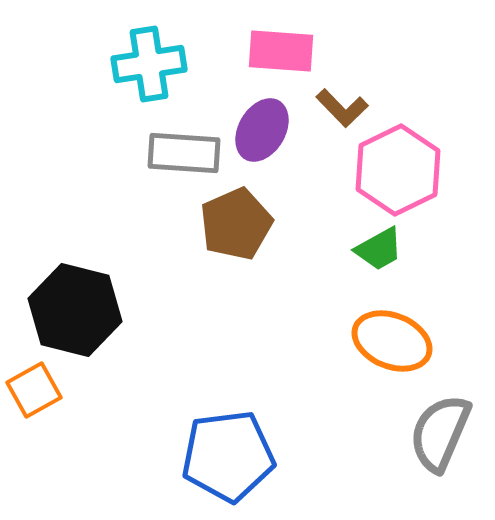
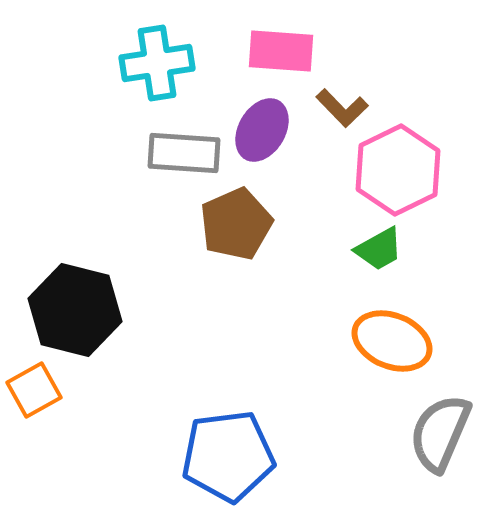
cyan cross: moved 8 px right, 1 px up
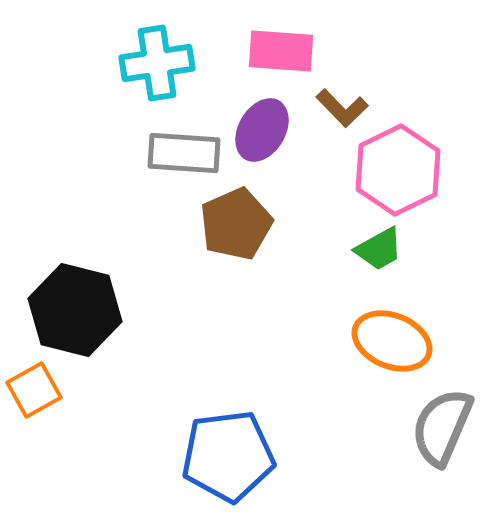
gray semicircle: moved 2 px right, 6 px up
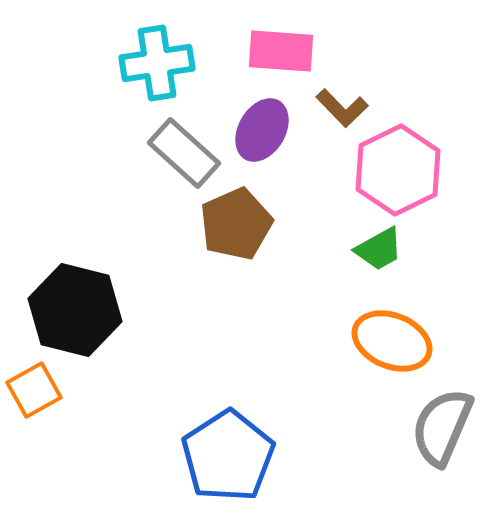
gray rectangle: rotated 38 degrees clockwise
blue pentagon: rotated 26 degrees counterclockwise
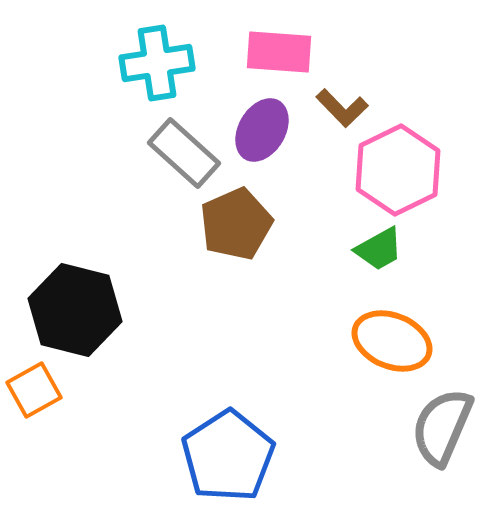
pink rectangle: moved 2 px left, 1 px down
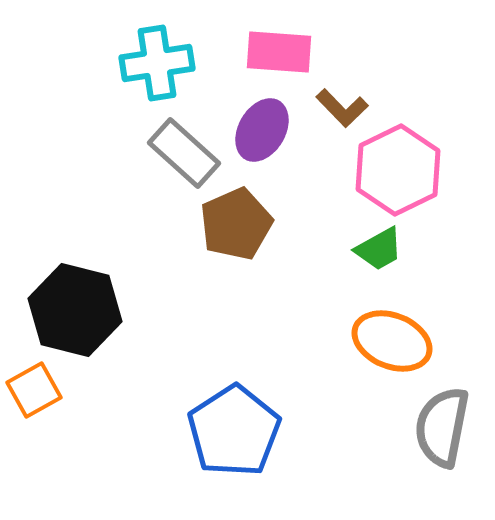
gray semicircle: rotated 12 degrees counterclockwise
blue pentagon: moved 6 px right, 25 px up
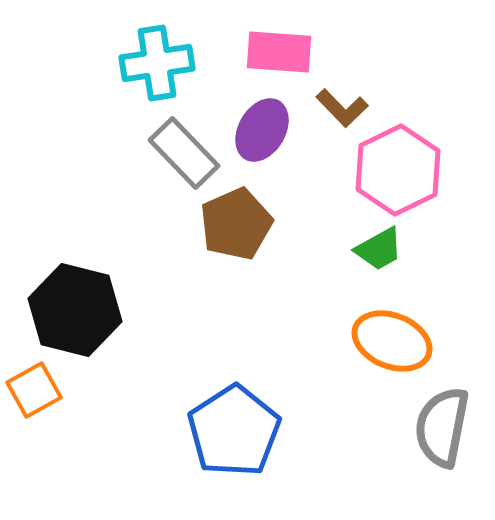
gray rectangle: rotated 4 degrees clockwise
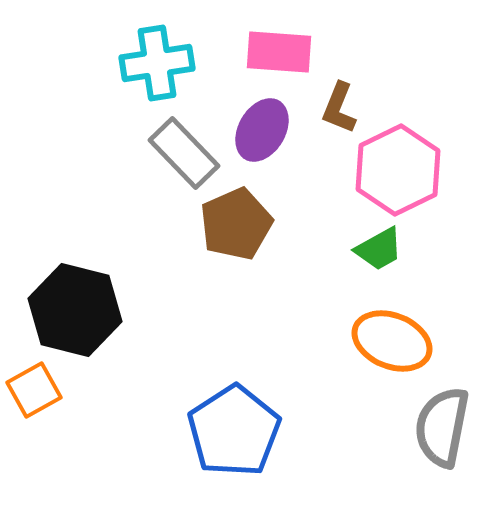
brown L-shape: moved 3 px left; rotated 66 degrees clockwise
